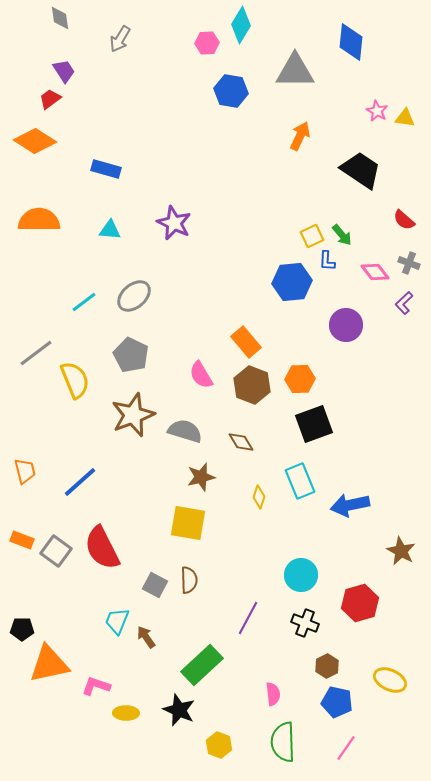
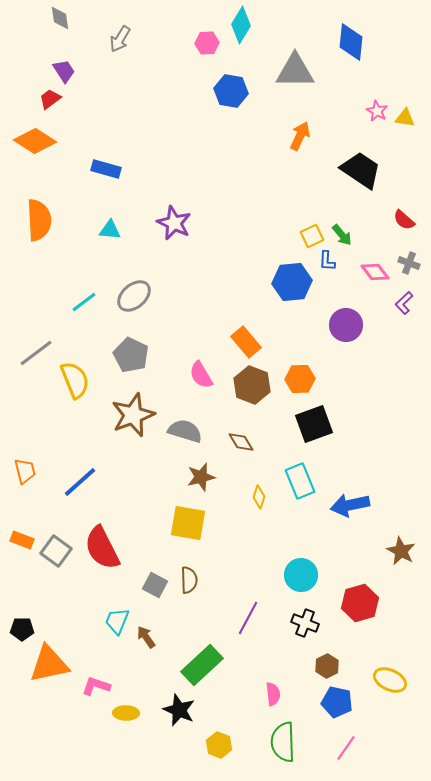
orange semicircle at (39, 220): rotated 87 degrees clockwise
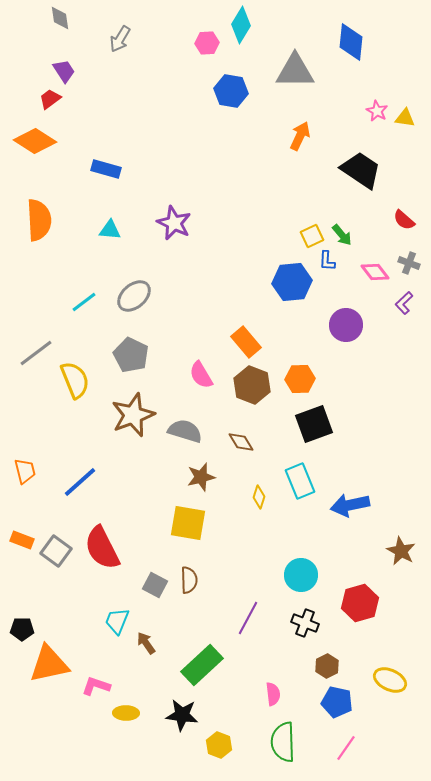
brown arrow at (146, 637): moved 6 px down
black star at (179, 710): moved 3 px right, 5 px down; rotated 16 degrees counterclockwise
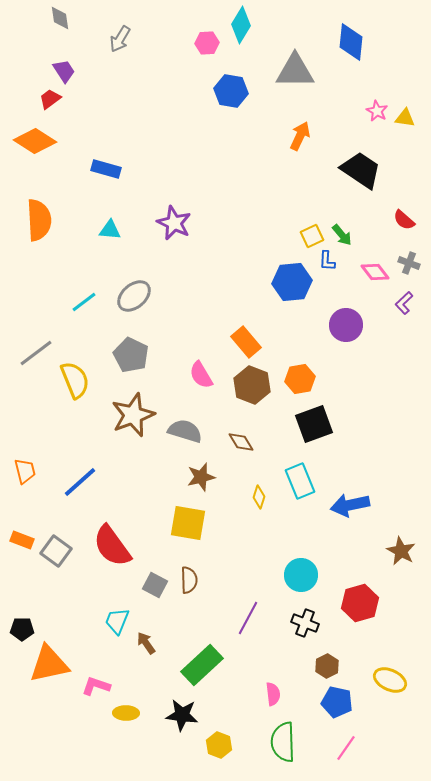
orange hexagon at (300, 379): rotated 8 degrees counterclockwise
red semicircle at (102, 548): moved 10 px right, 2 px up; rotated 9 degrees counterclockwise
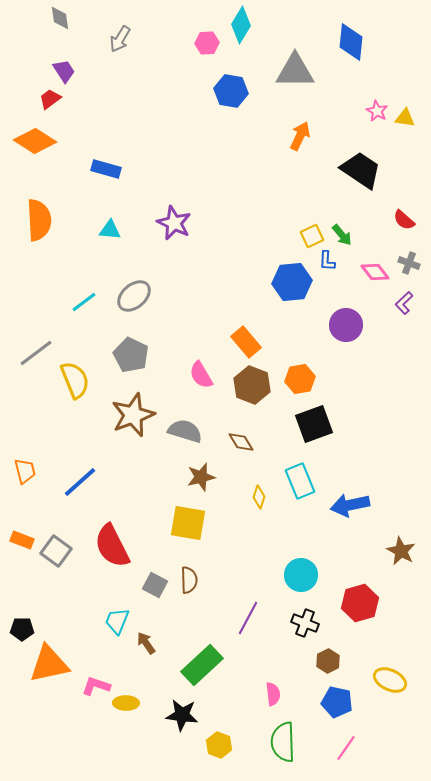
red semicircle at (112, 546): rotated 9 degrees clockwise
brown hexagon at (327, 666): moved 1 px right, 5 px up
yellow ellipse at (126, 713): moved 10 px up
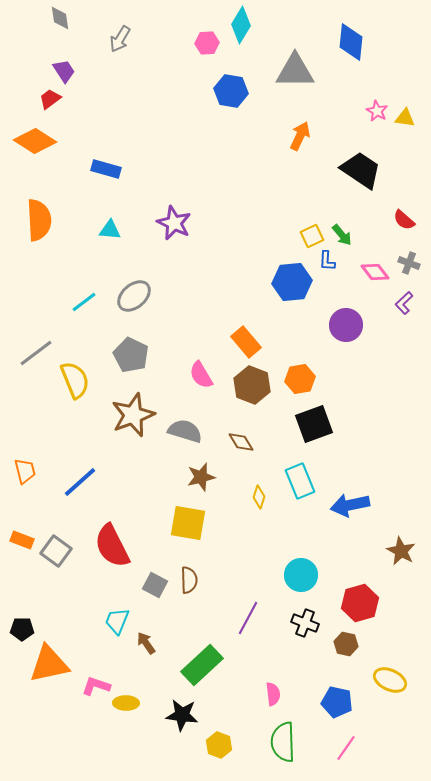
brown hexagon at (328, 661): moved 18 px right, 17 px up; rotated 20 degrees counterclockwise
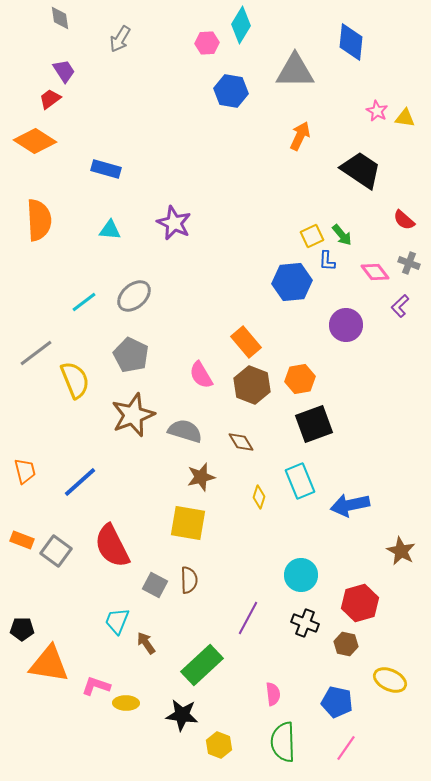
purple L-shape at (404, 303): moved 4 px left, 3 px down
orange triangle at (49, 664): rotated 21 degrees clockwise
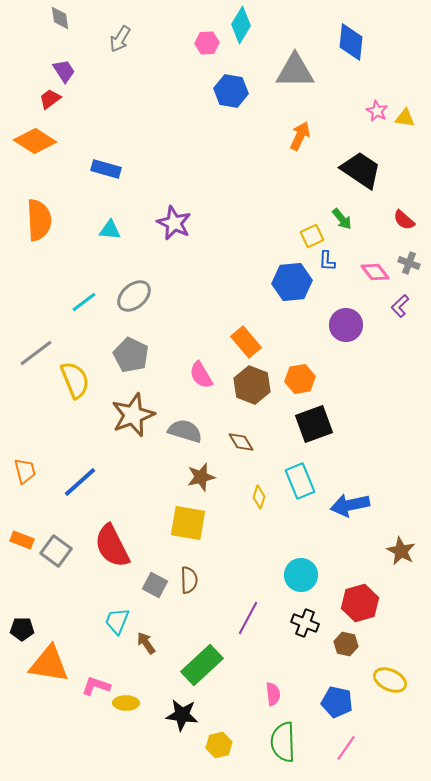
green arrow at (342, 235): moved 16 px up
yellow hexagon at (219, 745): rotated 25 degrees clockwise
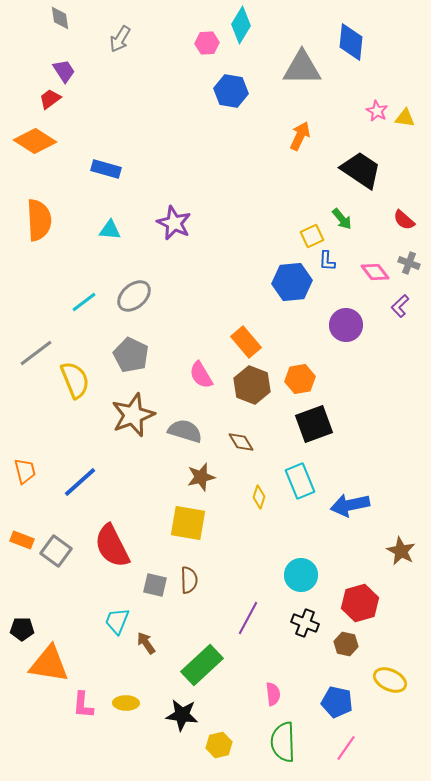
gray triangle at (295, 71): moved 7 px right, 3 px up
gray square at (155, 585): rotated 15 degrees counterclockwise
pink L-shape at (96, 686): moved 13 px left, 19 px down; rotated 104 degrees counterclockwise
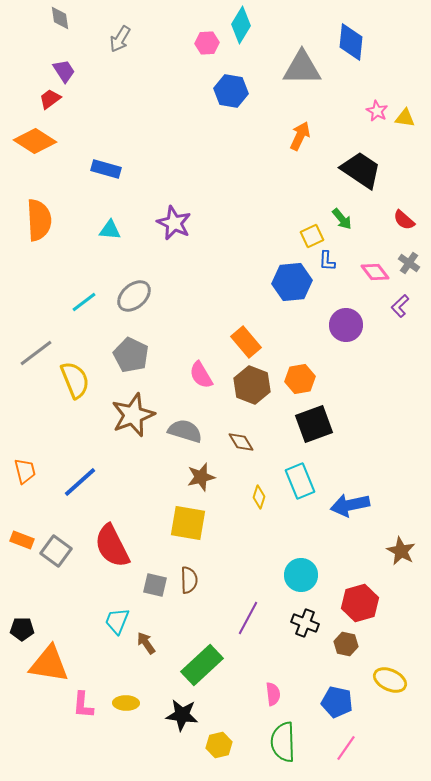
gray cross at (409, 263): rotated 15 degrees clockwise
